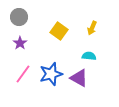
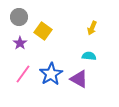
yellow square: moved 16 px left
blue star: rotated 15 degrees counterclockwise
purple triangle: moved 1 px down
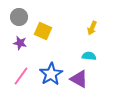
yellow square: rotated 12 degrees counterclockwise
purple star: rotated 24 degrees counterclockwise
pink line: moved 2 px left, 2 px down
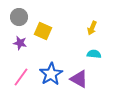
cyan semicircle: moved 5 px right, 2 px up
pink line: moved 1 px down
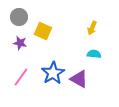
blue star: moved 2 px right, 1 px up
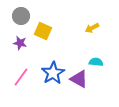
gray circle: moved 2 px right, 1 px up
yellow arrow: rotated 40 degrees clockwise
cyan semicircle: moved 2 px right, 8 px down
